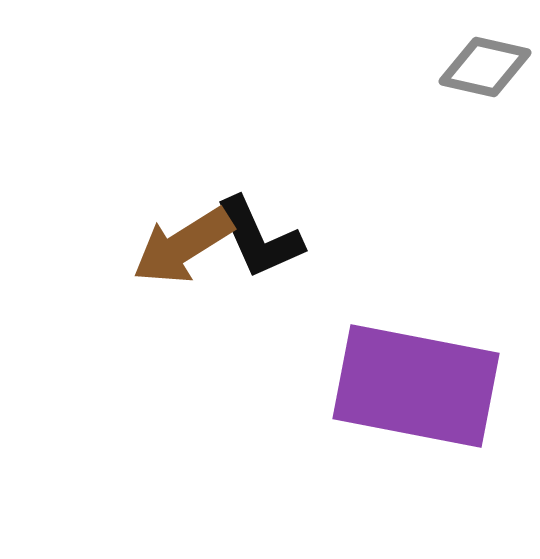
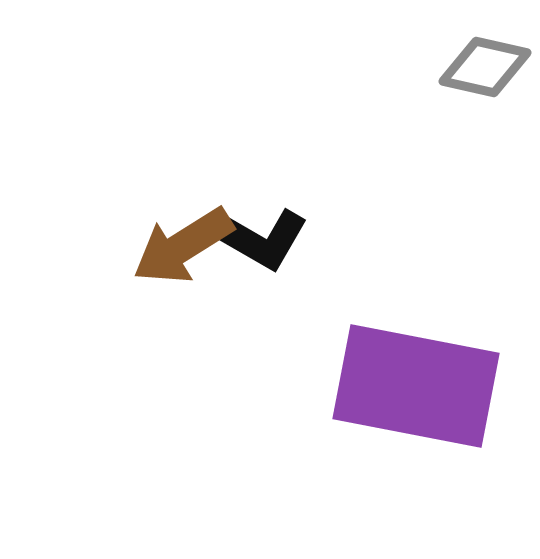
black L-shape: rotated 36 degrees counterclockwise
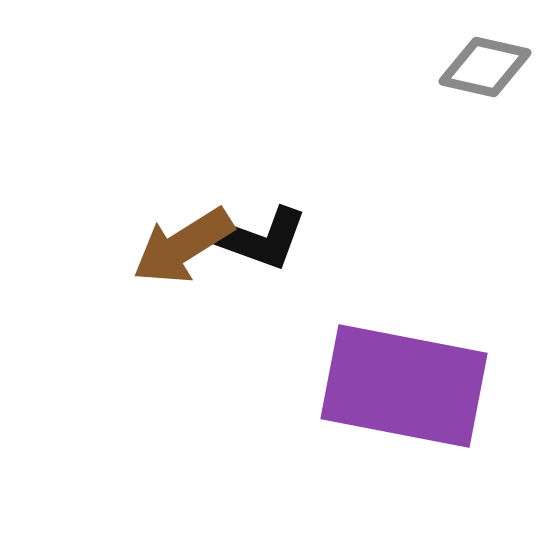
black L-shape: rotated 10 degrees counterclockwise
purple rectangle: moved 12 px left
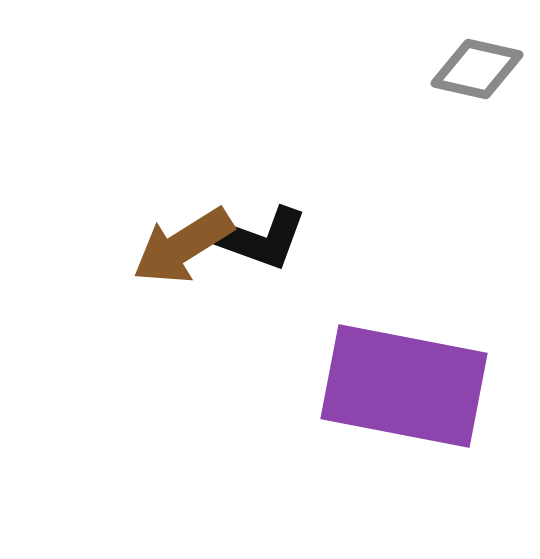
gray diamond: moved 8 px left, 2 px down
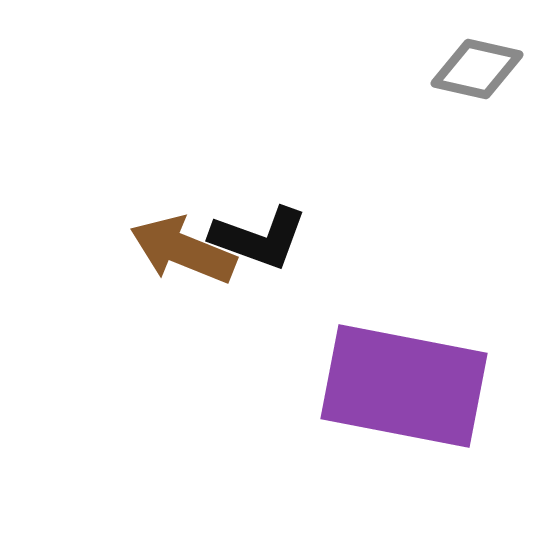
brown arrow: moved 4 px down; rotated 54 degrees clockwise
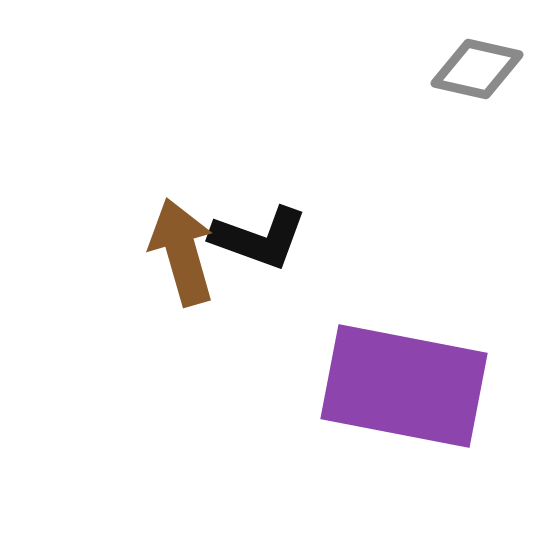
brown arrow: moved 1 px left, 2 px down; rotated 52 degrees clockwise
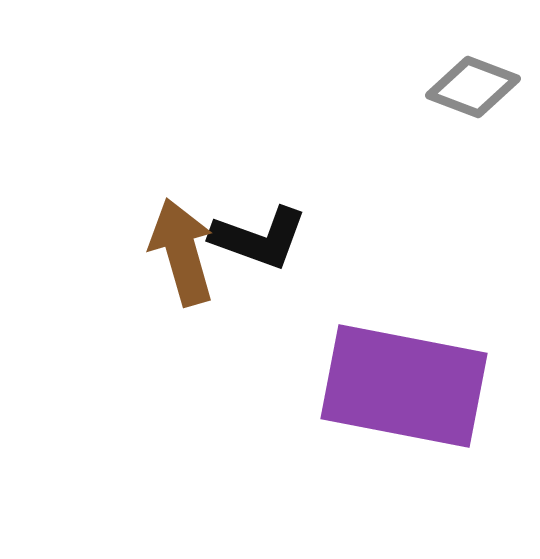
gray diamond: moved 4 px left, 18 px down; rotated 8 degrees clockwise
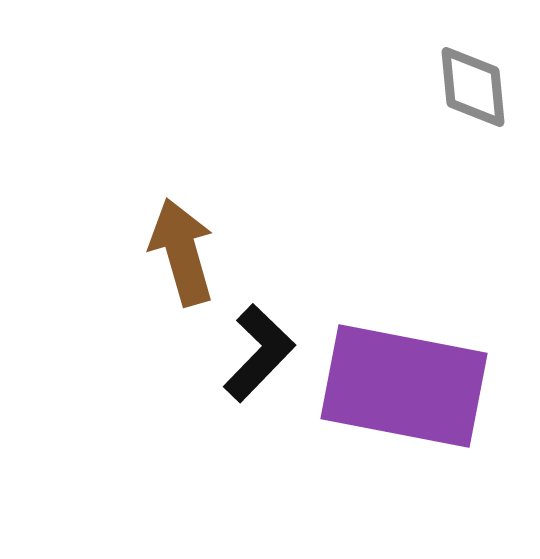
gray diamond: rotated 64 degrees clockwise
black L-shape: moved 115 px down; rotated 66 degrees counterclockwise
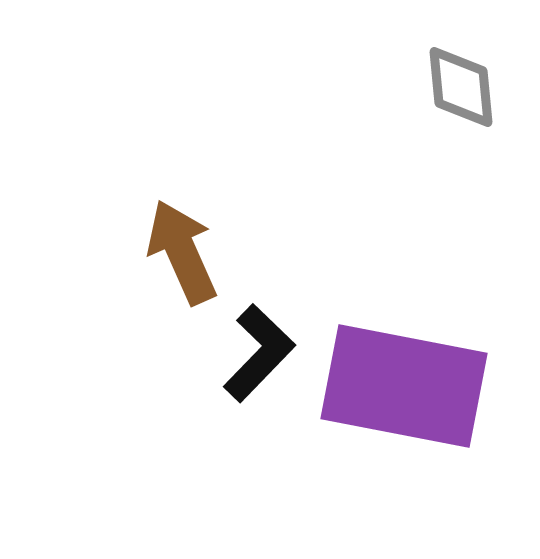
gray diamond: moved 12 px left
brown arrow: rotated 8 degrees counterclockwise
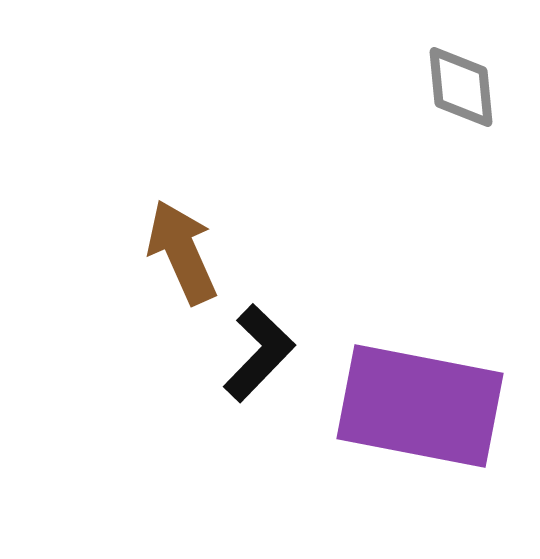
purple rectangle: moved 16 px right, 20 px down
